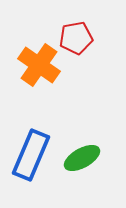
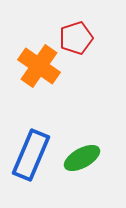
red pentagon: rotated 8 degrees counterclockwise
orange cross: moved 1 px down
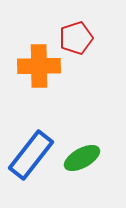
orange cross: rotated 36 degrees counterclockwise
blue rectangle: rotated 15 degrees clockwise
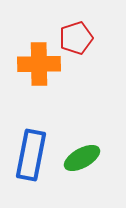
orange cross: moved 2 px up
blue rectangle: rotated 27 degrees counterclockwise
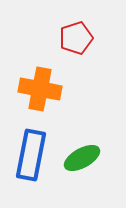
orange cross: moved 1 px right, 25 px down; rotated 12 degrees clockwise
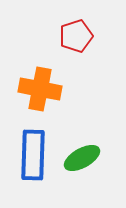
red pentagon: moved 2 px up
blue rectangle: moved 2 px right; rotated 9 degrees counterclockwise
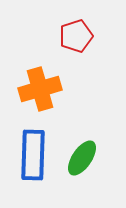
orange cross: rotated 27 degrees counterclockwise
green ellipse: rotated 27 degrees counterclockwise
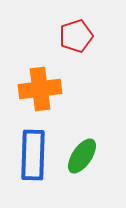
orange cross: rotated 9 degrees clockwise
green ellipse: moved 2 px up
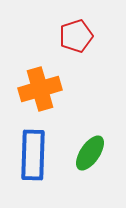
orange cross: rotated 9 degrees counterclockwise
green ellipse: moved 8 px right, 3 px up
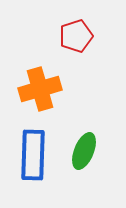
green ellipse: moved 6 px left, 2 px up; rotated 12 degrees counterclockwise
